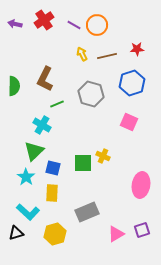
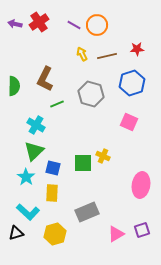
red cross: moved 5 px left, 2 px down
cyan cross: moved 6 px left
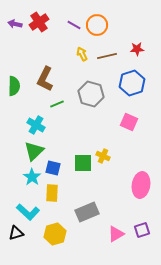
cyan star: moved 6 px right
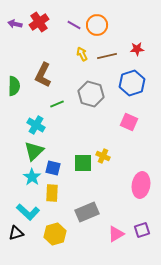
brown L-shape: moved 2 px left, 4 px up
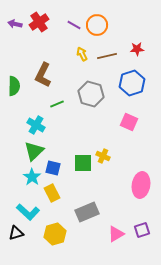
yellow rectangle: rotated 30 degrees counterclockwise
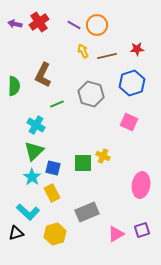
yellow arrow: moved 1 px right, 3 px up
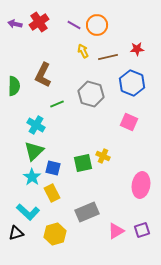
brown line: moved 1 px right, 1 px down
blue hexagon: rotated 20 degrees counterclockwise
green square: rotated 12 degrees counterclockwise
pink triangle: moved 3 px up
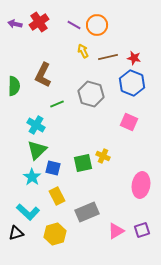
red star: moved 3 px left, 9 px down; rotated 16 degrees clockwise
green triangle: moved 3 px right, 1 px up
yellow rectangle: moved 5 px right, 3 px down
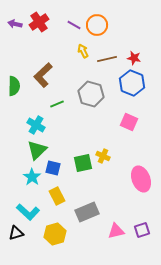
brown line: moved 1 px left, 2 px down
brown L-shape: rotated 20 degrees clockwise
pink ellipse: moved 6 px up; rotated 30 degrees counterclockwise
pink triangle: rotated 18 degrees clockwise
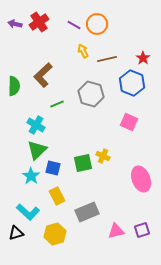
orange circle: moved 1 px up
red star: moved 9 px right; rotated 24 degrees clockwise
cyan star: moved 1 px left, 1 px up
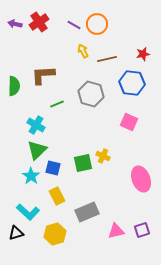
red star: moved 4 px up; rotated 24 degrees clockwise
brown L-shape: rotated 40 degrees clockwise
blue hexagon: rotated 15 degrees counterclockwise
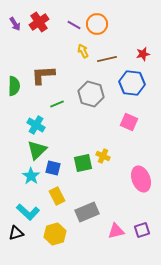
purple arrow: rotated 136 degrees counterclockwise
